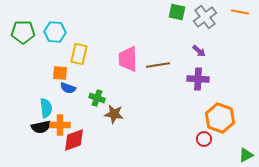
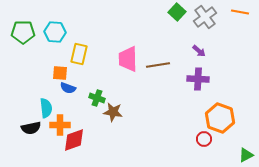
green square: rotated 30 degrees clockwise
brown star: moved 1 px left, 2 px up
black semicircle: moved 10 px left, 1 px down
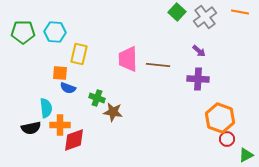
brown line: rotated 15 degrees clockwise
red circle: moved 23 px right
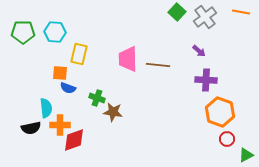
orange line: moved 1 px right
purple cross: moved 8 px right, 1 px down
orange hexagon: moved 6 px up
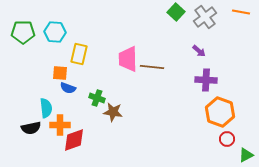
green square: moved 1 px left
brown line: moved 6 px left, 2 px down
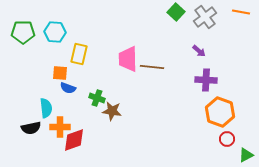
brown star: moved 1 px left, 1 px up
orange cross: moved 2 px down
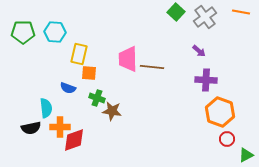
orange square: moved 29 px right
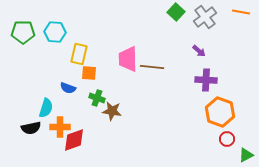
cyan semicircle: rotated 24 degrees clockwise
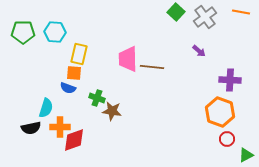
orange square: moved 15 px left
purple cross: moved 24 px right
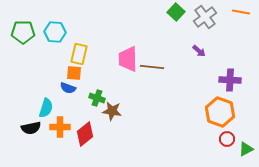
red diamond: moved 11 px right, 6 px up; rotated 20 degrees counterclockwise
green triangle: moved 6 px up
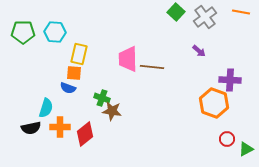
green cross: moved 5 px right
orange hexagon: moved 6 px left, 9 px up
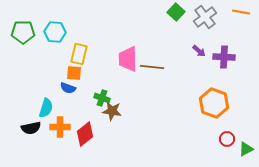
purple cross: moved 6 px left, 23 px up
